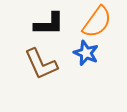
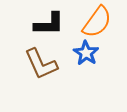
blue star: rotated 10 degrees clockwise
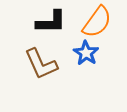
black L-shape: moved 2 px right, 2 px up
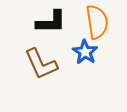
orange semicircle: rotated 44 degrees counterclockwise
blue star: moved 1 px left, 1 px up
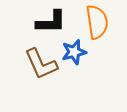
blue star: moved 11 px left; rotated 25 degrees clockwise
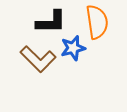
blue star: moved 1 px left, 4 px up
brown L-shape: moved 3 px left, 5 px up; rotated 21 degrees counterclockwise
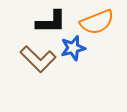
orange semicircle: rotated 76 degrees clockwise
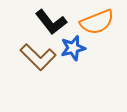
black L-shape: rotated 52 degrees clockwise
brown L-shape: moved 2 px up
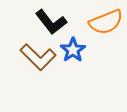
orange semicircle: moved 9 px right
blue star: moved 2 px down; rotated 20 degrees counterclockwise
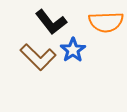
orange semicircle: rotated 20 degrees clockwise
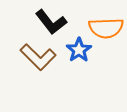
orange semicircle: moved 6 px down
blue star: moved 6 px right
